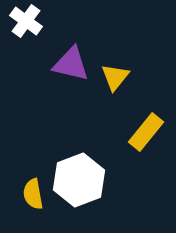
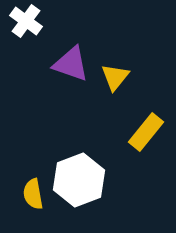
purple triangle: rotated 6 degrees clockwise
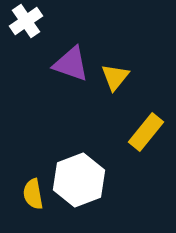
white cross: rotated 20 degrees clockwise
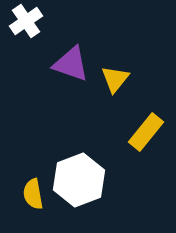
yellow triangle: moved 2 px down
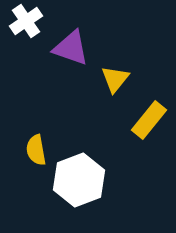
purple triangle: moved 16 px up
yellow rectangle: moved 3 px right, 12 px up
yellow semicircle: moved 3 px right, 44 px up
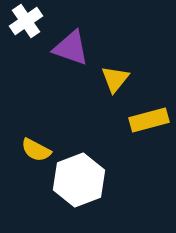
yellow rectangle: rotated 36 degrees clockwise
yellow semicircle: rotated 52 degrees counterclockwise
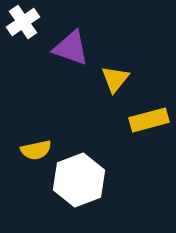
white cross: moved 3 px left, 1 px down
yellow semicircle: rotated 40 degrees counterclockwise
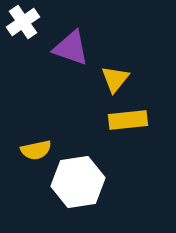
yellow rectangle: moved 21 px left; rotated 9 degrees clockwise
white hexagon: moved 1 px left, 2 px down; rotated 12 degrees clockwise
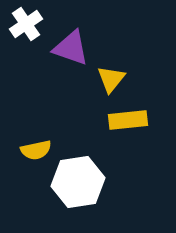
white cross: moved 3 px right, 2 px down
yellow triangle: moved 4 px left
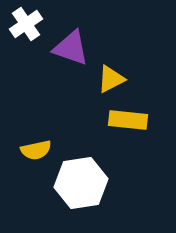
yellow triangle: rotated 24 degrees clockwise
yellow rectangle: rotated 12 degrees clockwise
white hexagon: moved 3 px right, 1 px down
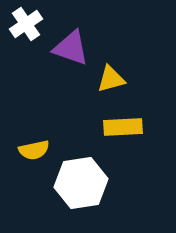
yellow triangle: rotated 12 degrees clockwise
yellow rectangle: moved 5 px left, 7 px down; rotated 9 degrees counterclockwise
yellow semicircle: moved 2 px left
